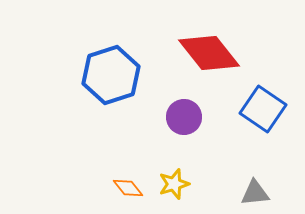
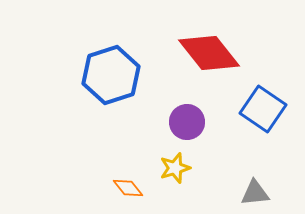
purple circle: moved 3 px right, 5 px down
yellow star: moved 1 px right, 16 px up
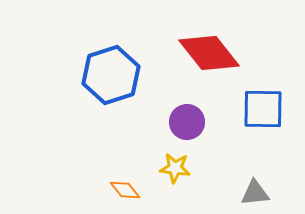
blue square: rotated 33 degrees counterclockwise
yellow star: rotated 24 degrees clockwise
orange diamond: moved 3 px left, 2 px down
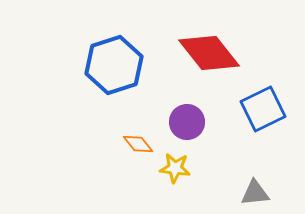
blue hexagon: moved 3 px right, 10 px up
blue square: rotated 27 degrees counterclockwise
orange diamond: moved 13 px right, 46 px up
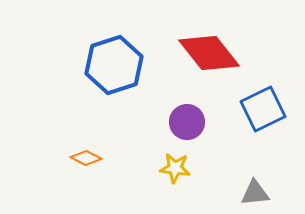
orange diamond: moved 52 px left, 14 px down; rotated 24 degrees counterclockwise
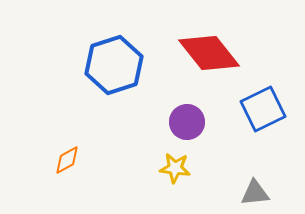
orange diamond: moved 19 px left, 2 px down; rotated 56 degrees counterclockwise
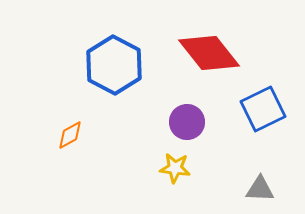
blue hexagon: rotated 14 degrees counterclockwise
orange diamond: moved 3 px right, 25 px up
gray triangle: moved 5 px right, 4 px up; rotated 8 degrees clockwise
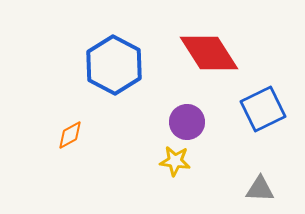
red diamond: rotated 6 degrees clockwise
yellow star: moved 7 px up
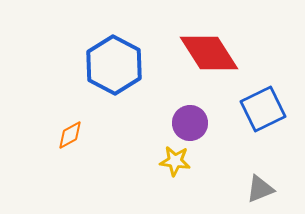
purple circle: moved 3 px right, 1 px down
gray triangle: rotated 24 degrees counterclockwise
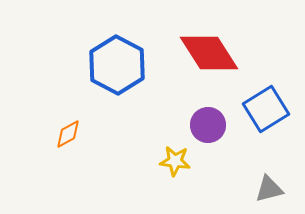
blue hexagon: moved 3 px right
blue square: moved 3 px right; rotated 6 degrees counterclockwise
purple circle: moved 18 px right, 2 px down
orange diamond: moved 2 px left, 1 px up
gray triangle: moved 9 px right; rotated 8 degrees clockwise
